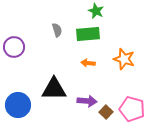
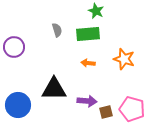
brown square: rotated 32 degrees clockwise
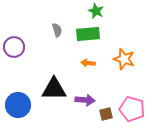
purple arrow: moved 2 px left, 1 px up
brown square: moved 2 px down
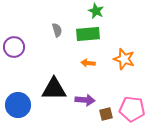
pink pentagon: rotated 10 degrees counterclockwise
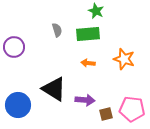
black triangle: rotated 32 degrees clockwise
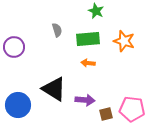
green rectangle: moved 5 px down
orange star: moved 18 px up
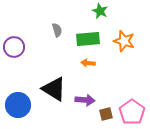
green star: moved 4 px right
pink pentagon: moved 3 px down; rotated 30 degrees clockwise
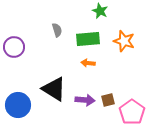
brown square: moved 2 px right, 14 px up
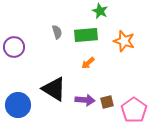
gray semicircle: moved 2 px down
green rectangle: moved 2 px left, 4 px up
orange arrow: rotated 48 degrees counterclockwise
brown square: moved 1 px left, 2 px down
pink pentagon: moved 2 px right, 2 px up
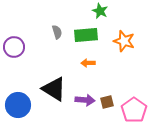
orange arrow: rotated 40 degrees clockwise
